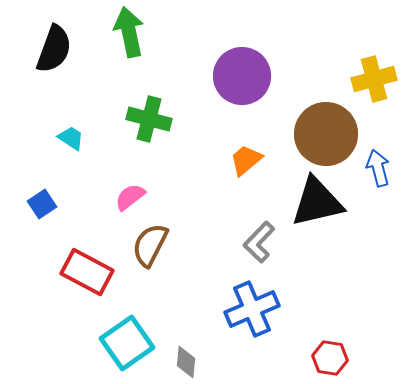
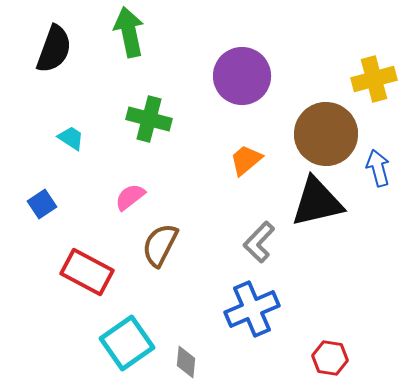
brown semicircle: moved 10 px right
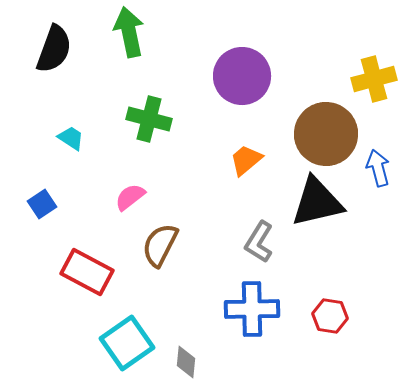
gray L-shape: rotated 12 degrees counterclockwise
blue cross: rotated 22 degrees clockwise
red hexagon: moved 42 px up
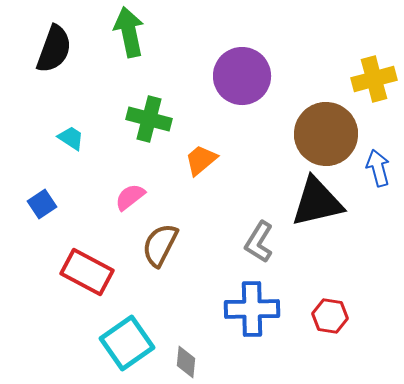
orange trapezoid: moved 45 px left
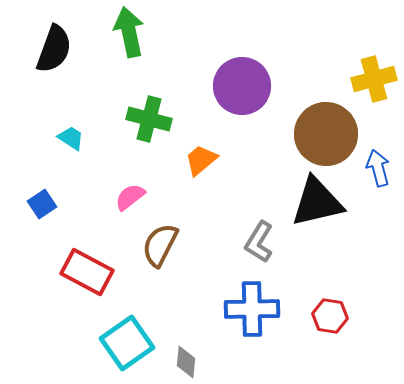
purple circle: moved 10 px down
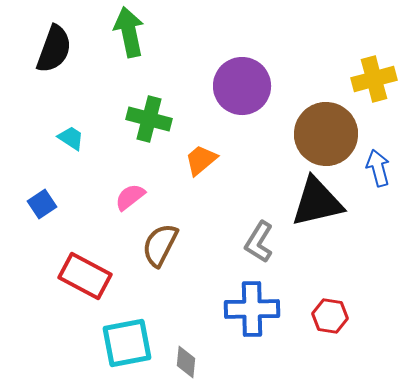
red rectangle: moved 2 px left, 4 px down
cyan square: rotated 24 degrees clockwise
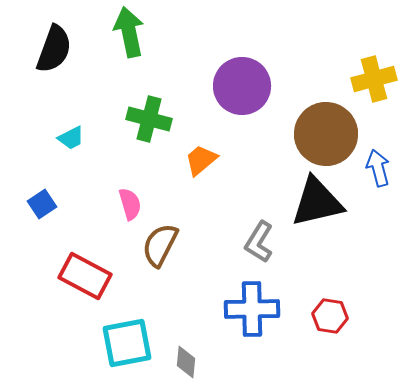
cyan trapezoid: rotated 120 degrees clockwise
pink semicircle: moved 7 px down; rotated 112 degrees clockwise
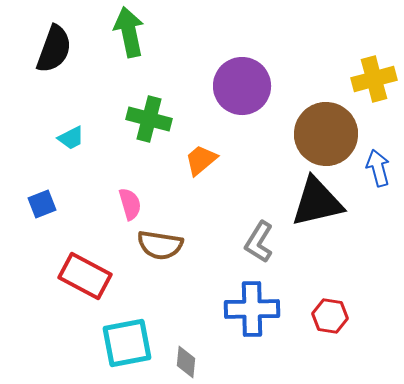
blue square: rotated 12 degrees clockwise
brown semicircle: rotated 108 degrees counterclockwise
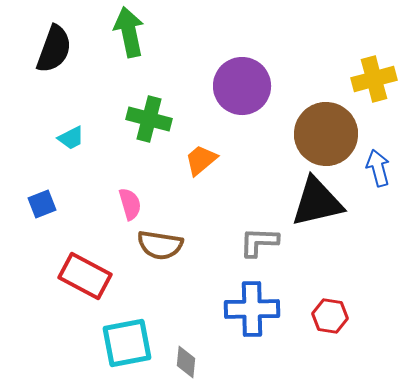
gray L-shape: rotated 60 degrees clockwise
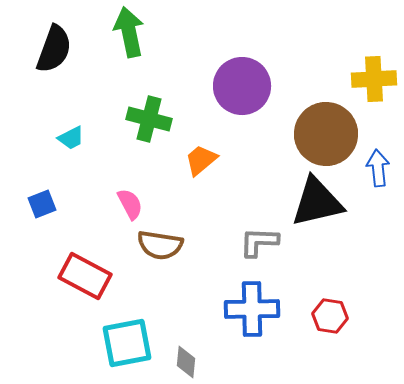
yellow cross: rotated 12 degrees clockwise
blue arrow: rotated 9 degrees clockwise
pink semicircle: rotated 12 degrees counterclockwise
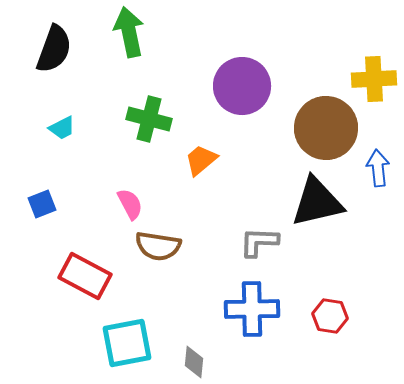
brown circle: moved 6 px up
cyan trapezoid: moved 9 px left, 10 px up
brown semicircle: moved 2 px left, 1 px down
gray diamond: moved 8 px right
